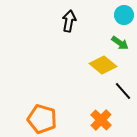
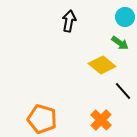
cyan circle: moved 1 px right, 2 px down
yellow diamond: moved 1 px left
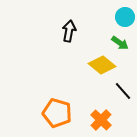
black arrow: moved 10 px down
orange pentagon: moved 15 px right, 6 px up
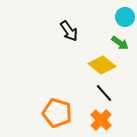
black arrow: rotated 135 degrees clockwise
black line: moved 19 px left, 2 px down
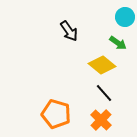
green arrow: moved 2 px left
orange pentagon: moved 1 px left, 1 px down
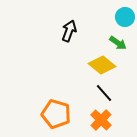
black arrow: rotated 125 degrees counterclockwise
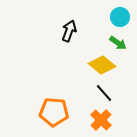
cyan circle: moved 5 px left
orange pentagon: moved 2 px left, 2 px up; rotated 12 degrees counterclockwise
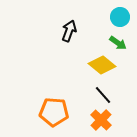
black line: moved 1 px left, 2 px down
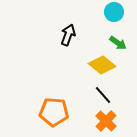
cyan circle: moved 6 px left, 5 px up
black arrow: moved 1 px left, 4 px down
orange cross: moved 5 px right, 1 px down
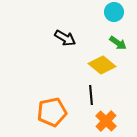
black arrow: moved 3 px left, 3 px down; rotated 100 degrees clockwise
black line: moved 12 px left; rotated 36 degrees clockwise
orange pentagon: moved 2 px left; rotated 16 degrees counterclockwise
